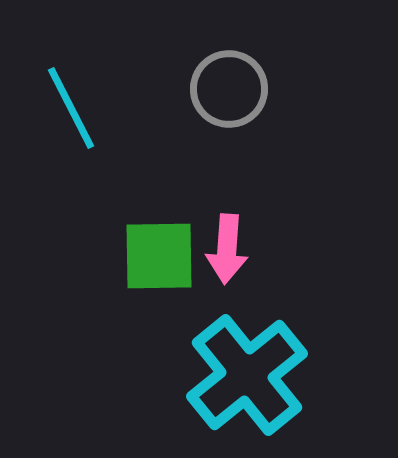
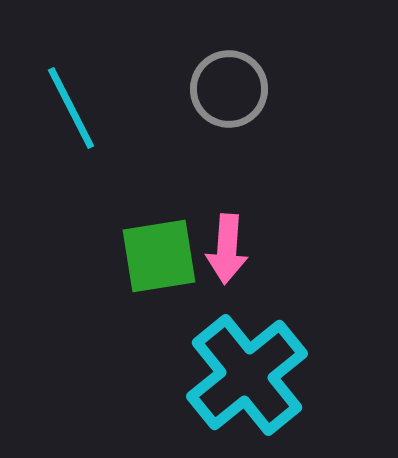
green square: rotated 8 degrees counterclockwise
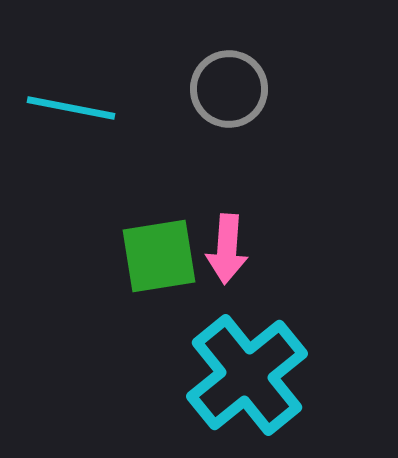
cyan line: rotated 52 degrees counterclockwise
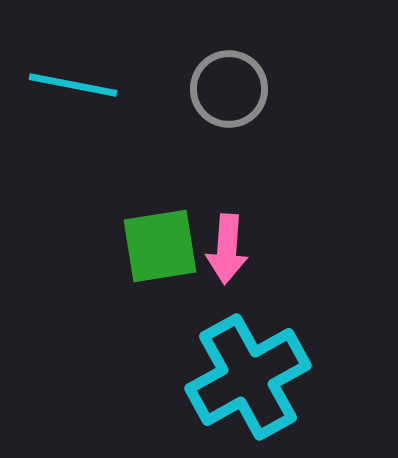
cyan line: moved 2 px right, 23 px up
green square: moved 1 px right, 10 px up
cyan cross: moved 1 px right, 2 px down; rotated 10 degrees clockwise
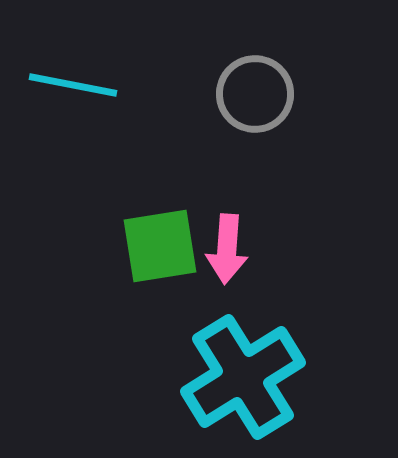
gray circle: moved 26 px right, 5 px down
cyan cross: moved 5 px left; rotated 3 degrees counterclockwise
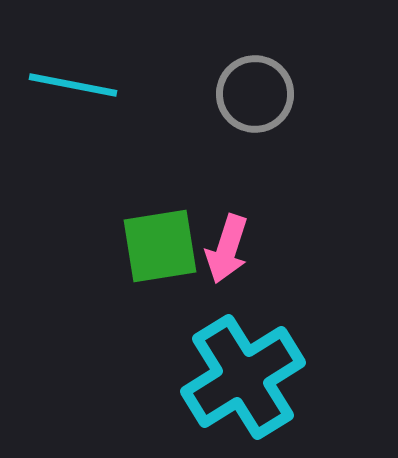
pink arrow: rotated 14 degrees clockwise
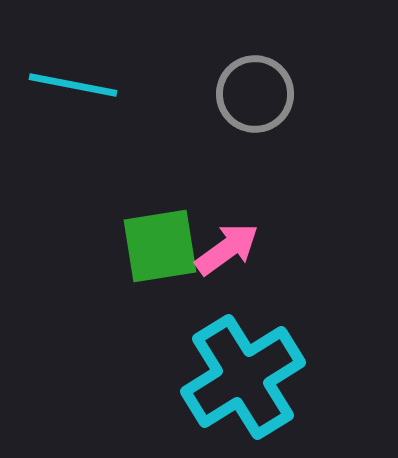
pink arrow: rotated 144 degrees counterclockwise
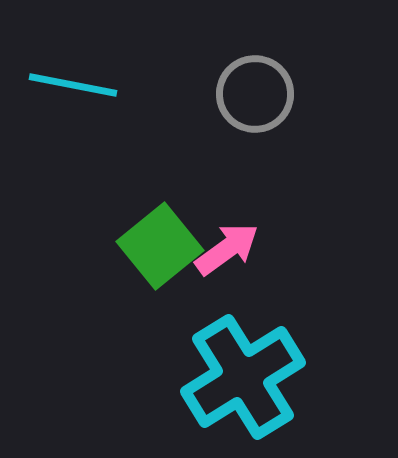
green square: rotated 30 degrees counterclockwise
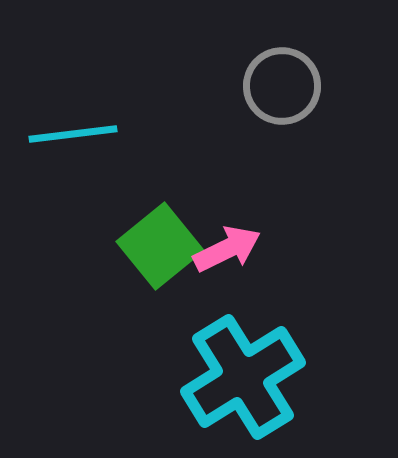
cyan line: moved 49 px down; rotated 18 degrees counterclockwise
gray circle: moved 27 px right, 8 px up
pink arrow: rotated 10 degrees clockwise
